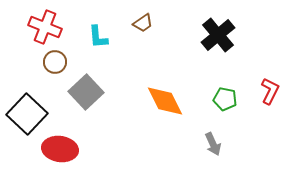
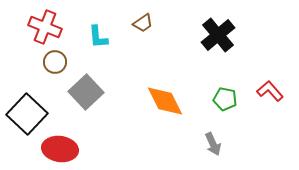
red L-shape: rotated 68 degrees counterclockwise
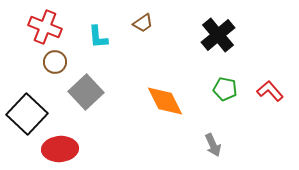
green pentagon: moved 10 px up
gray arrow: moved 1 px down
red ellipse: rotated 12 degrees counterclockwise
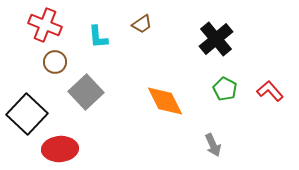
brown trapezoid: moved 1 px left, 1 px down
red cross: moved 2 px up
black cross: moved 2 px left, 4 px down
green pentagon: rotated 15 degrees clockwise
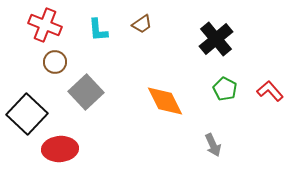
cyan L-shape: moved 7 px up
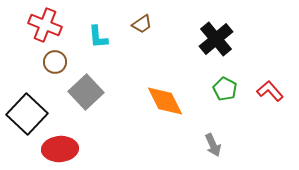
cyan L-shape: moved 7 px down
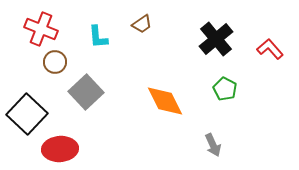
red cross: moved 4 px left, 4 px down
red L-shape: moved 42 px up
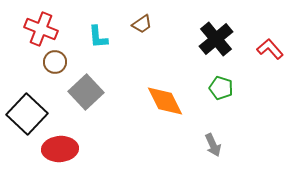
green pentagon: moved 4 px left, 1 px up; rotated 10 degrees counterclockwise
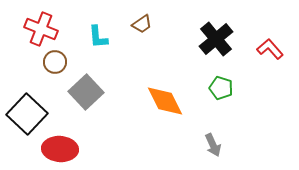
red ellipse: rotated 8 degrees clockwise
